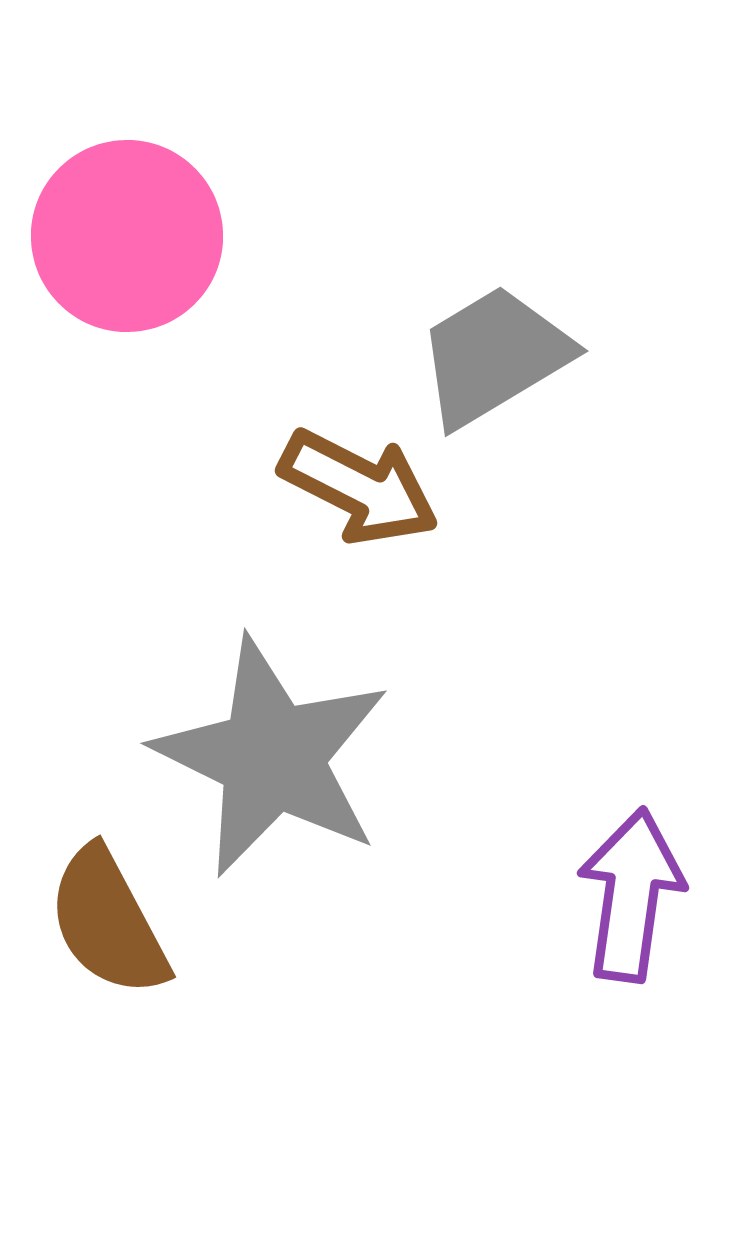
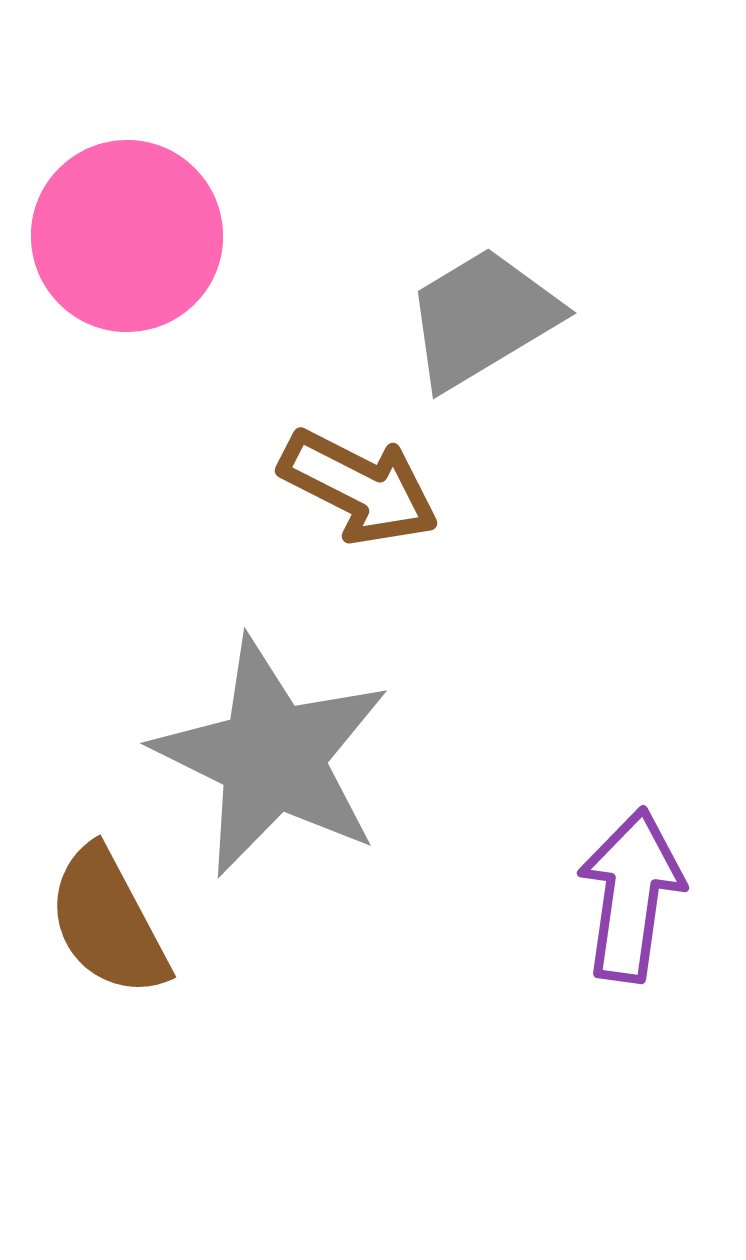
gray trapezoid: moved 12 px left, 38 px up
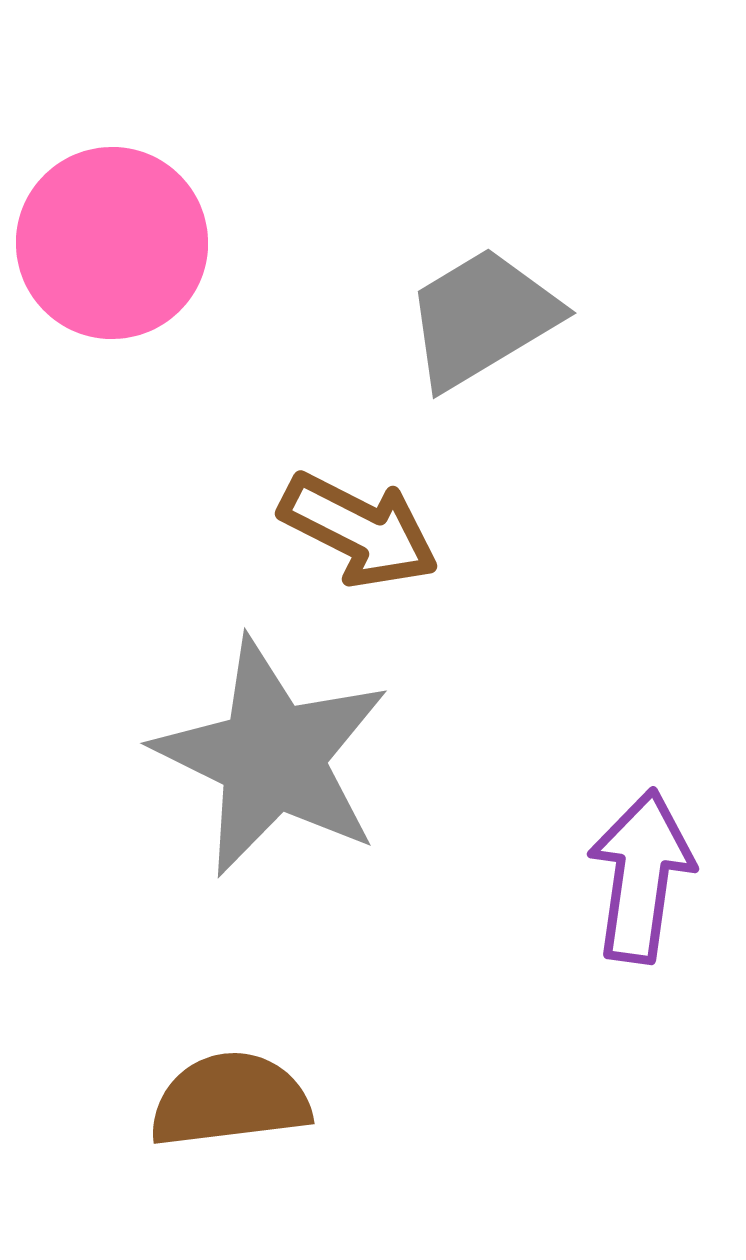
pink circle: moved 15 px left, 7 px down
brown arrow: moved 43 px down
purple arrow: moved 10 px right, 19 px up
brown semicircle: moved 122 px right, 178 px down; rotated 111 degrees clockwise
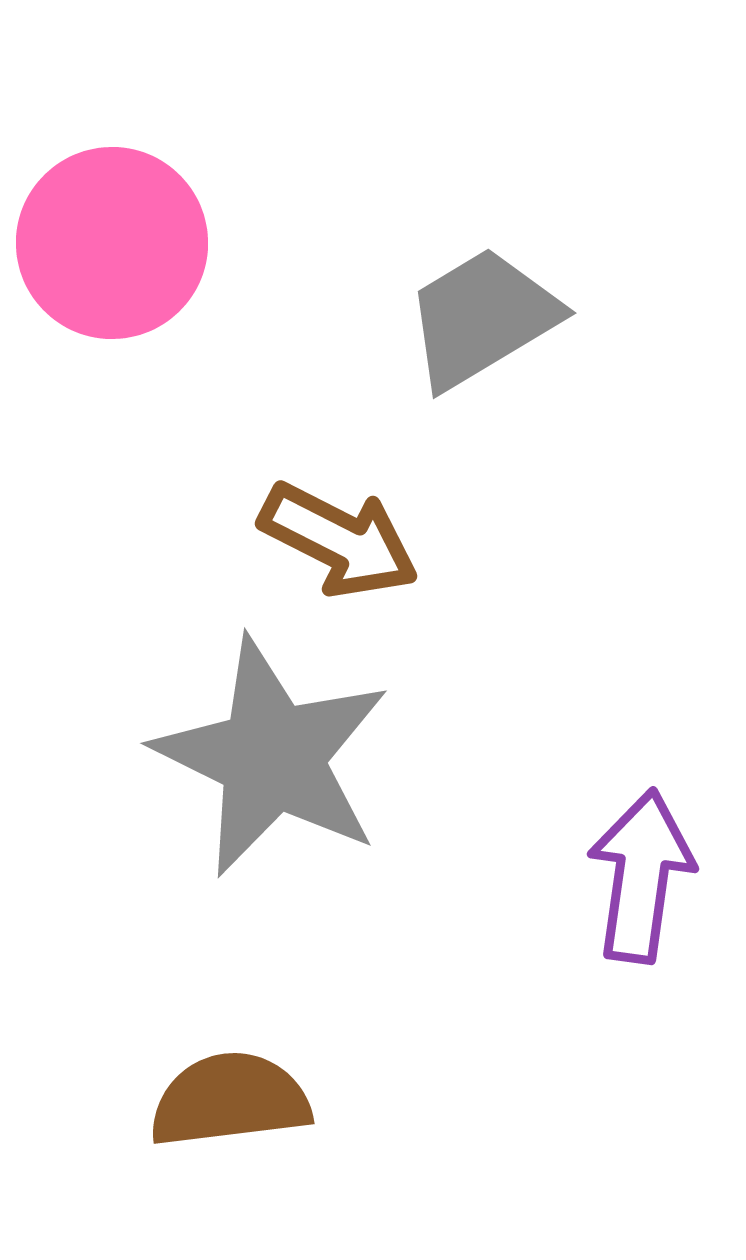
brown arrow: moved 20 px left, 10 px down
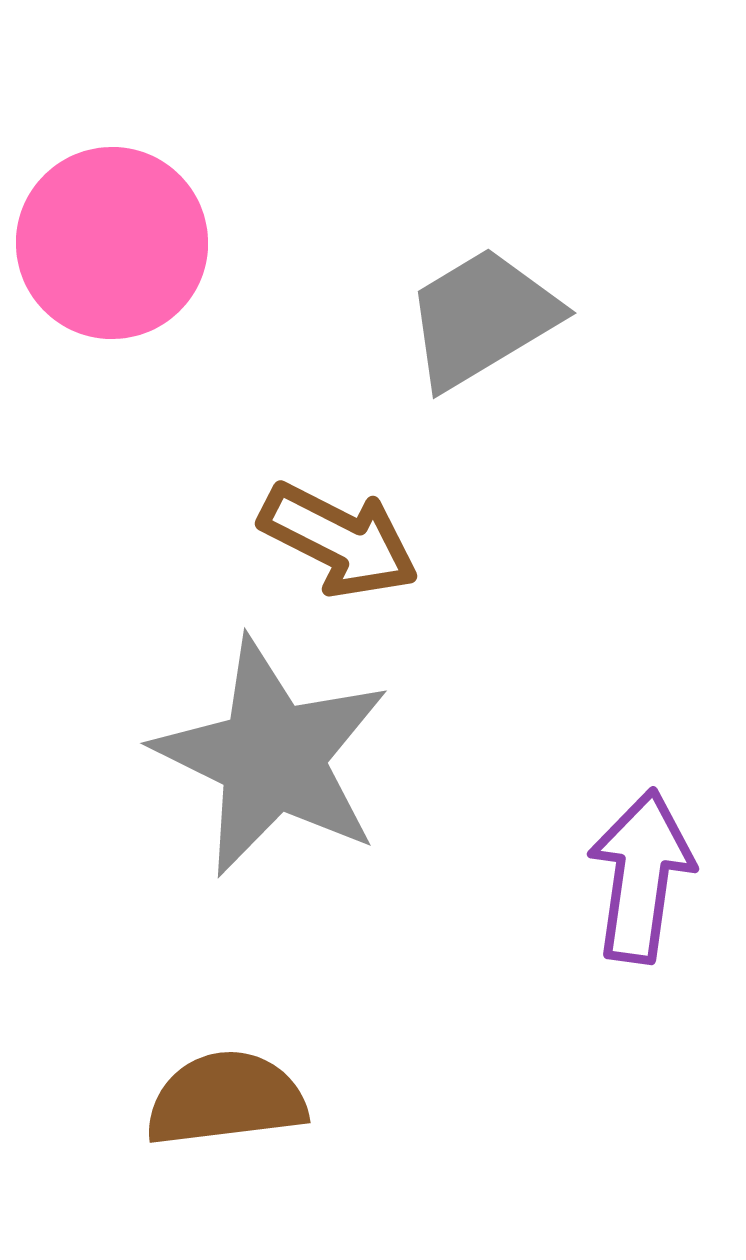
brown semicircle: moved 4 px left, 1 px up
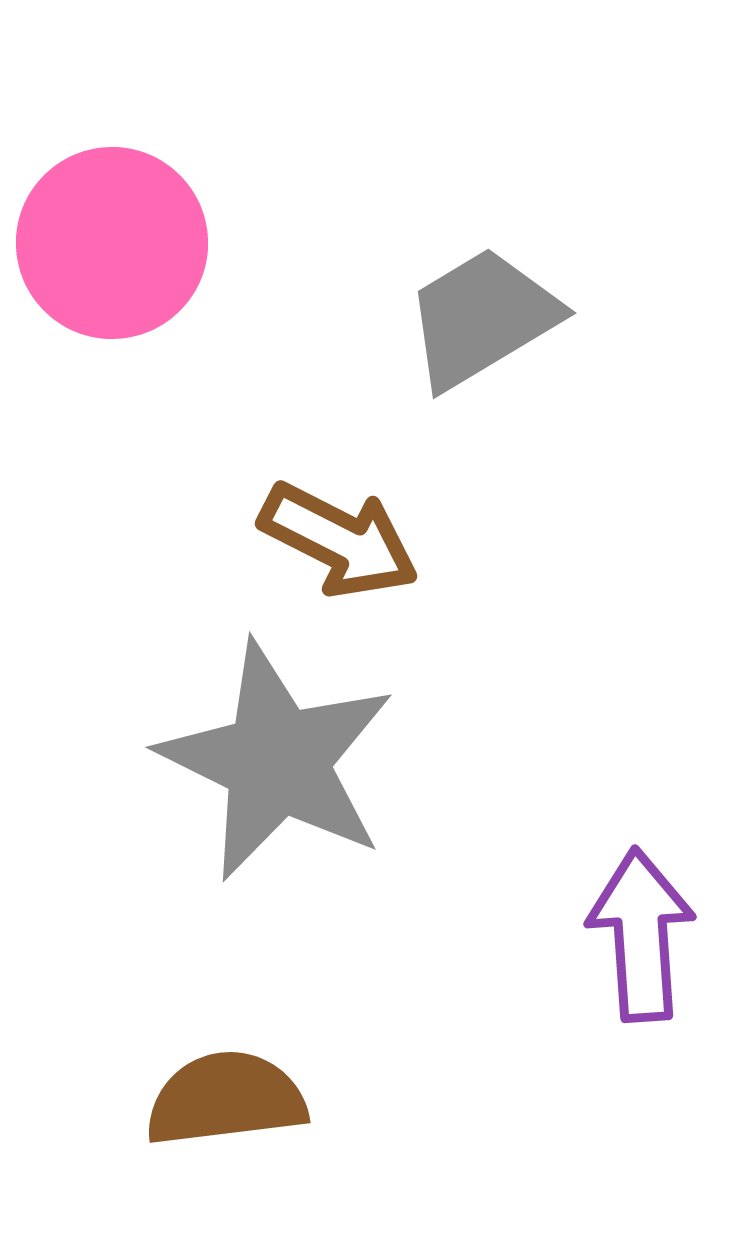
gray star: moved 5 px right, 4 px down
purple arrow: moved 59 px down; rotated 12 degrees counterclockwise
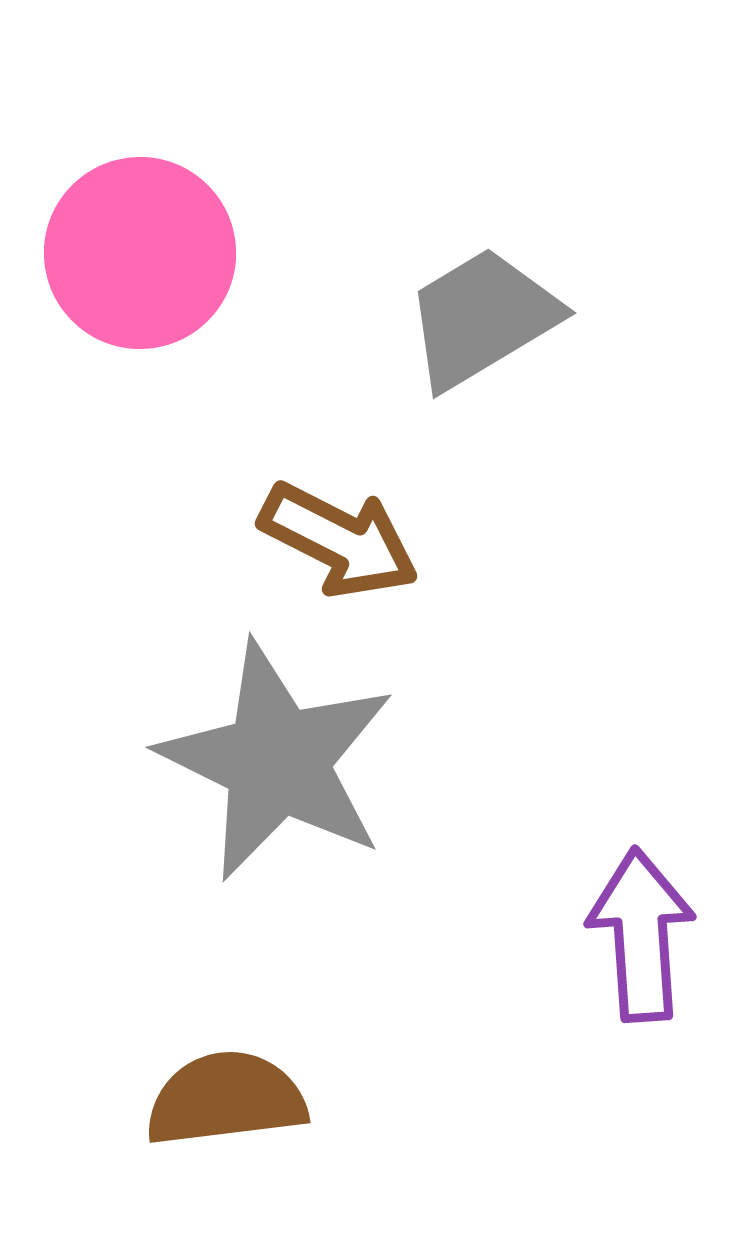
pink circle: moved 28 px right, 10 px down
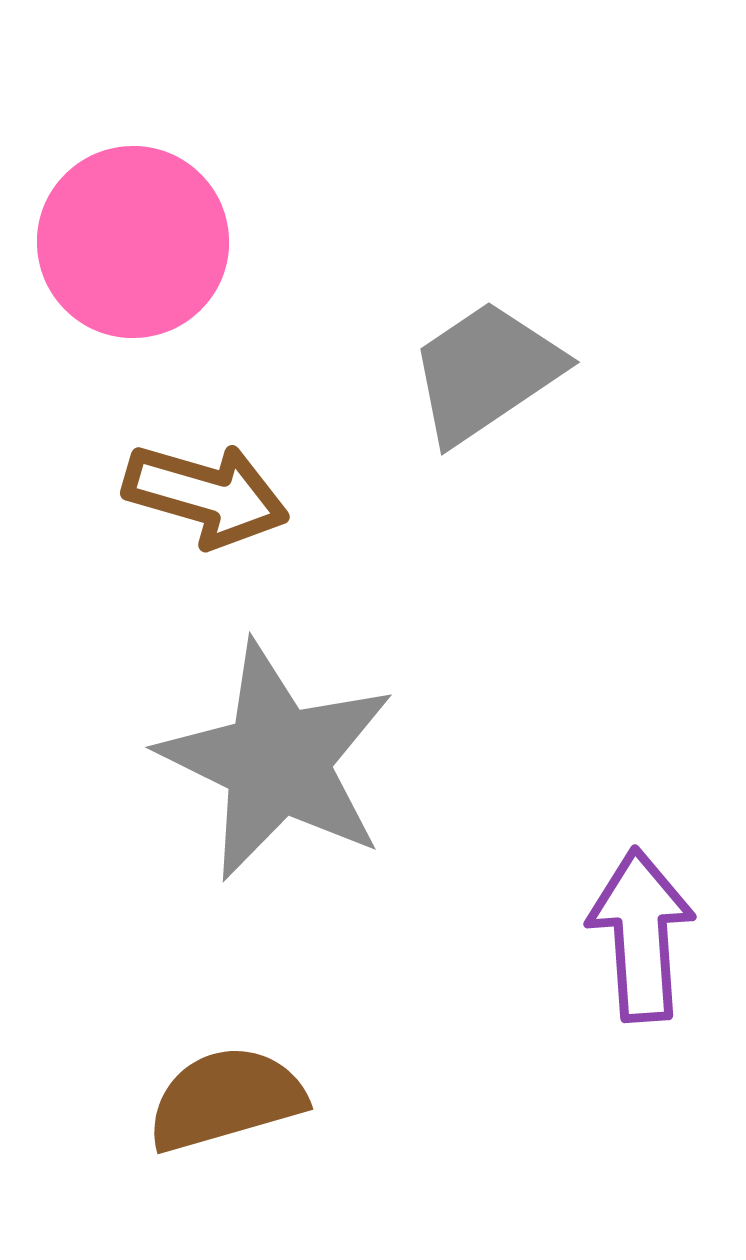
pink circle: moved 7 px left, 11 px up
gray trapezoid: moved 4 px right, 54 px down; rotated 3 degrees counterclockwise
brown arrow: moved 133 px left, 45 px up; rotated 11 degrees counterclockwise
brown semicircle: rotated 9 degrees counterclockwise
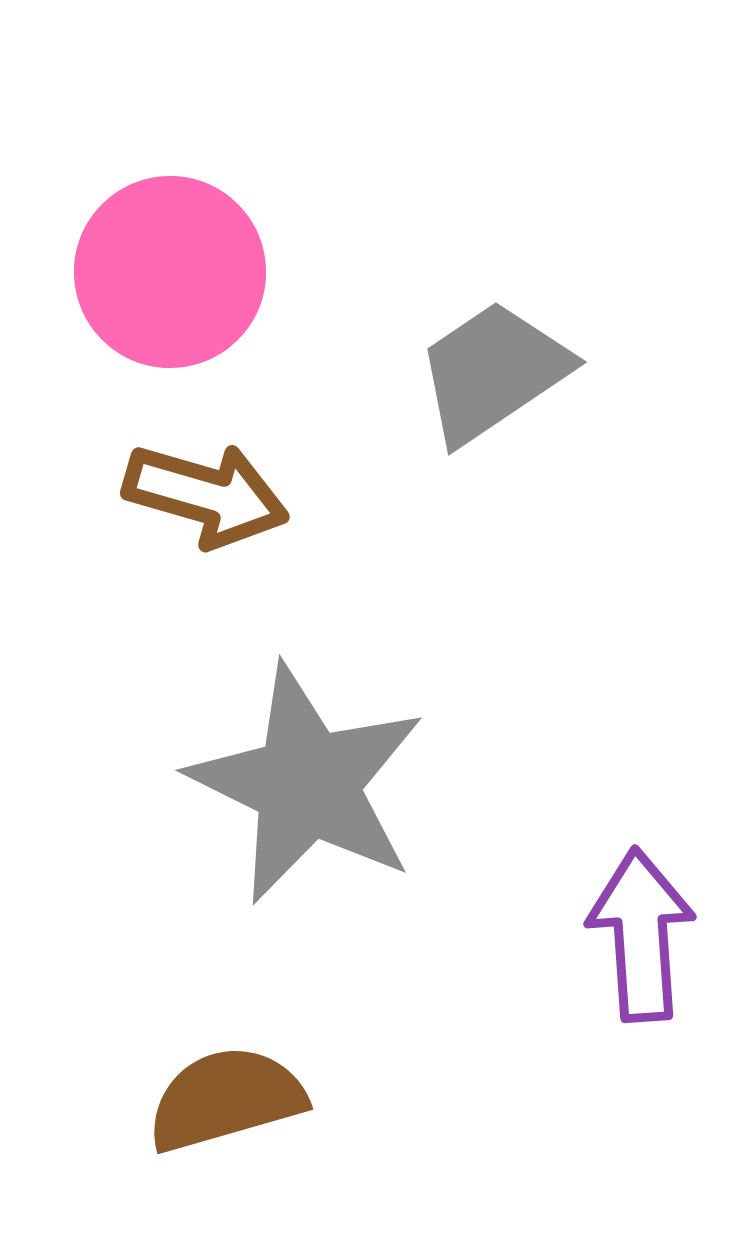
pink circle: moved 37 px right, 30 px down
gray trapezoid: moved 7 px right
gray star: moved 30 px right, 23 px down
